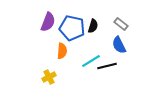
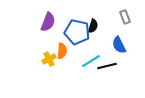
gray rectangle: moved 4 px right, 7 px up; rotated 32 degrees clockwise
blue pentagon: moved 5 px right, 4 px down
yellow cross: moved 18 px up
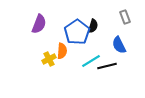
purple semicircle: moved 9 px left, 2 px down
blue pentagon: rotated 25 degrees clockwise
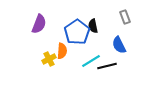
black semicircle: rotated 152 degrees clockwise
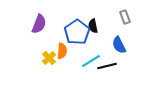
yellow cross: moved 1 px up; rotated 16 degrees counterclockwise
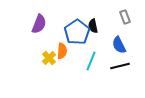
cyan line: rotated 36 degrees counterclockwise
black line: moved 13 px right
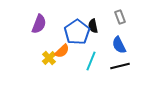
gray rectangle: moved 5 px left
orange semicircle: rotated 42 degrees clockwise
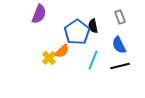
purple semicircle: moved 10 px up
cyan line: moved 2 px right, 1 px up
